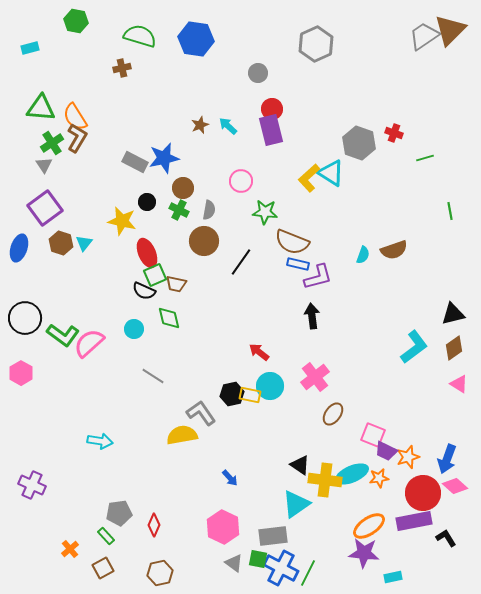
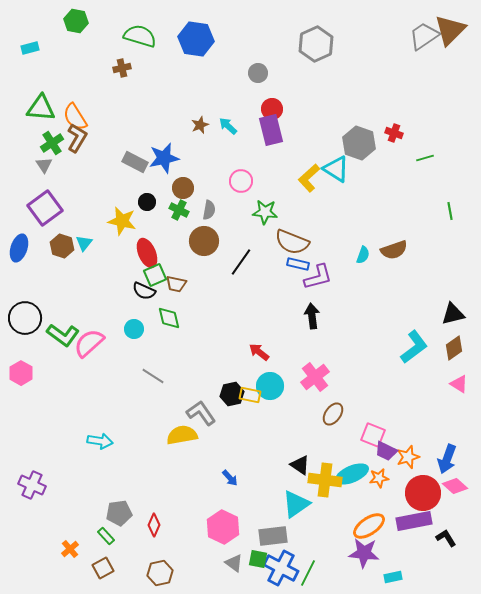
cyan triangle at (331, 173): moved 5 px right, 4 px up
brown hexagon at (61, 243): moved 1 px right, 3 px down
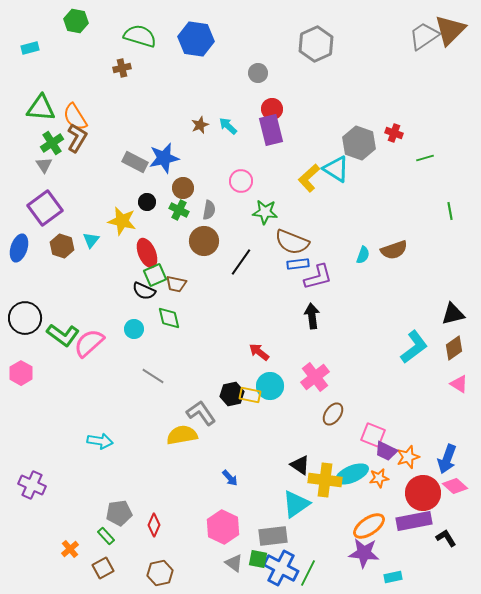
cyan triangle at (84, 243): moved 7 px right, 3 px up
blue rectangle at (298, 264): rotated 20 degrees counterclockwise
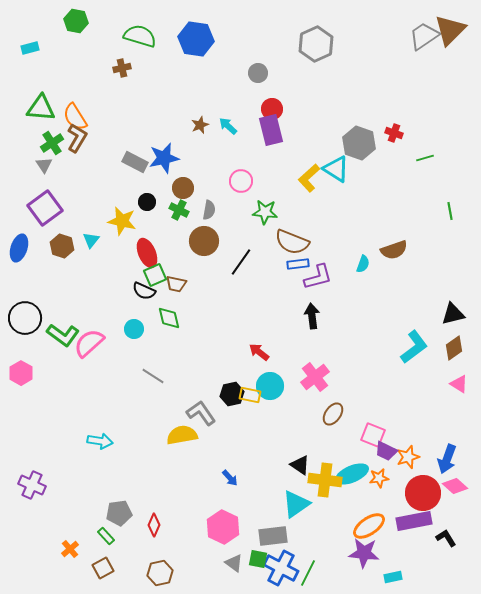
cyan semicircle at (363, 255): moved 9 px down
